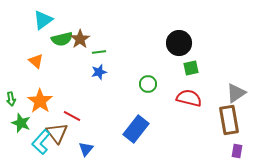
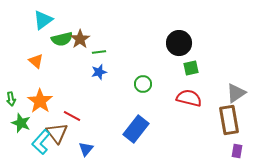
green circle: moved 5 px left
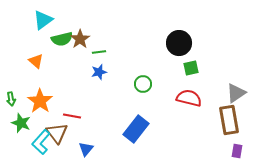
red line: rotated 18 degrees counterclockwise
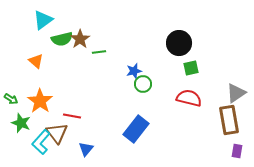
blue star: moved 35 px right, 1 px up
green arrow: rotated 48 degrees counterclockwise
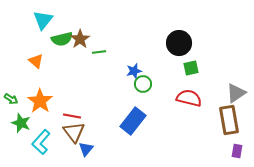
cyan triangle: rotated 15 degrees counterclockwise
blue rectangle: moved 3 px left, 8 px up
brown triangle: moved 17 px right, 1 px up
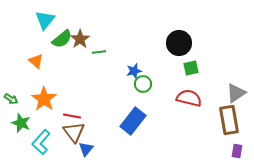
cyan triangle: moved 2 px right
green semicircle: rotated 25 degrees counterclockwise
orange star: moved 4 px right, 2 px up
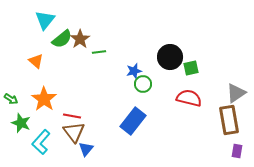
black circle: moved 9 px left, 14 px down
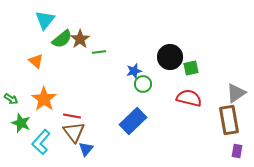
blue rectangle: rotated 8 degrees clockwise
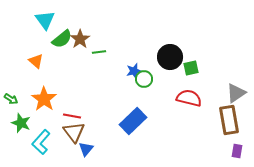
cyan triangle: rotated 15 degrees counterclockwise
green circle: moved 1 px right, 5 px up
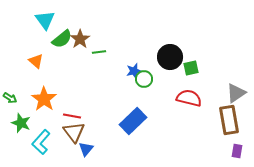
green arrow: moved 1 px left, 1 px up
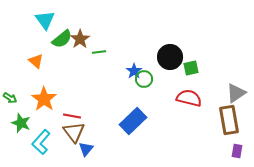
blue star: rotated 21 degrees counterclockwise
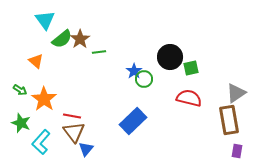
green arrow: moved 10 px right, 8 px up
